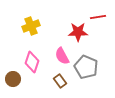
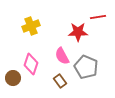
pink diamond: moved 1 px left, 2 px down
brown circle: moved 1 px up
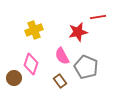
yellow cross: moved 3 px right, 4 px down
red star: rotated 12 degrees counterclockwise
brown circle: moved 1 px right
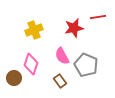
red star: moved 4 px left, 4 px up
gray pentagon: moved 2 px up
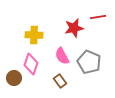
yellow cross: moved 5 px down; rotated 24 degrees clockwise
gray pentagon: moved 3 px right, 3 px up
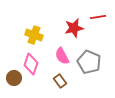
yellow cross: rotated 18 degrees clockwise
